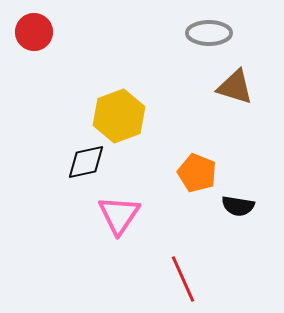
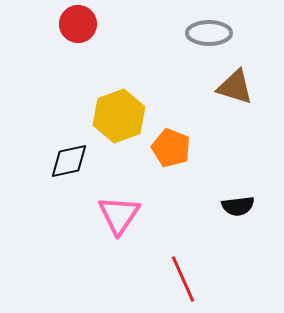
red circle: moved 44 px right, 8 px up
black diamond: moved 17 px left, 1 px up
orange pentagon: moved 26 px left, 25 px up
black semicircle: rotated 16 degrees counterclockwise
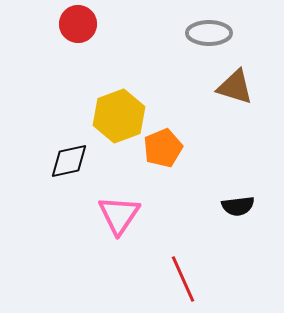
orange pentagon: moved 8 px left; rotated 27 degrees clockwise
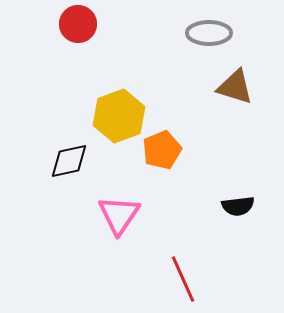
orange pentagon: moved 1 px left, 2 px down
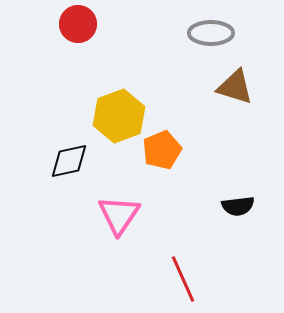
gray ellipse: moved 2 px right
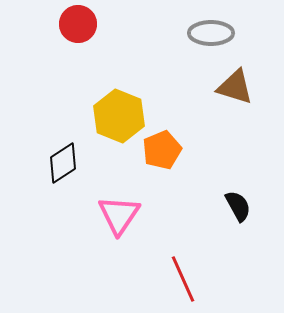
yellow hexagon: rotated 18 degrees counterclockwise
black diamond: moved 6 px left, 2 px down; rotated 21 degrees counterclockwise
black semicircle: rotated 112 degrees counterclockwise
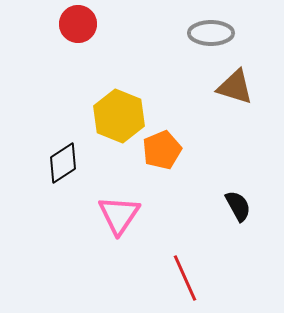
red line: moved 2 px right, 1 px up
